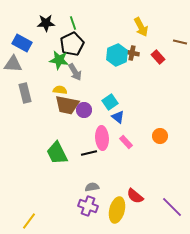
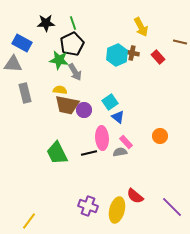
gray semicircle: moved 28 px right, 35 px up
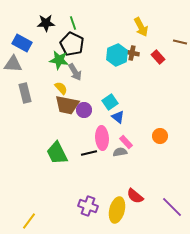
black pentagon: rotated 20 degrees counterclockwise
yellow semicircle: moved 1 px right, 2 px up; rotated 40 degrees clockwise
